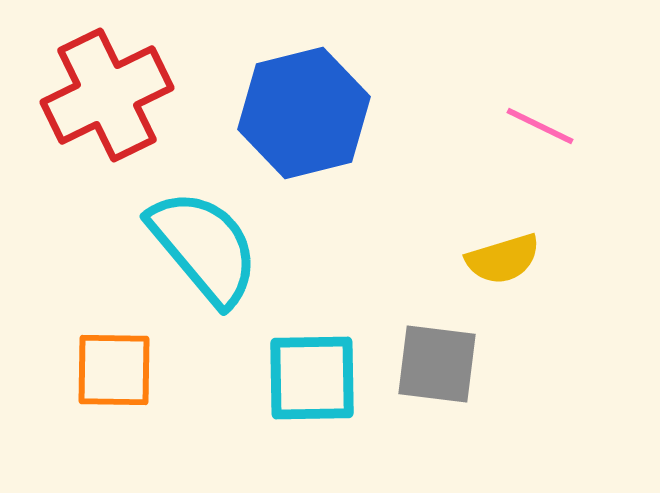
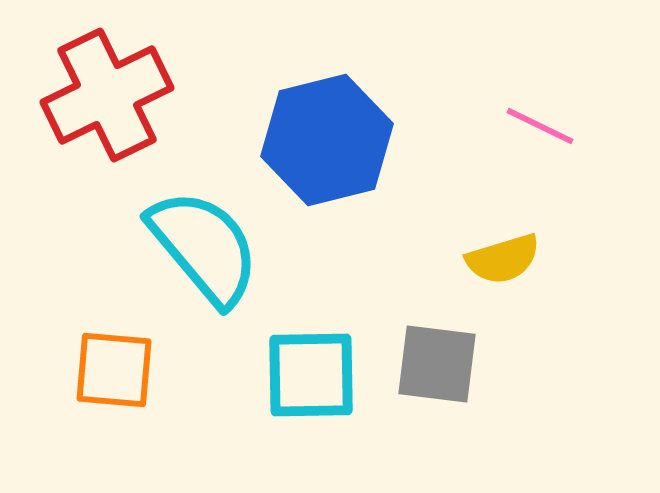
blue hexagon: moved 23 px right, 27 px down
orange square: rotated 4 degrees clockwise
cyan square: moved 1 px left, 3 px up
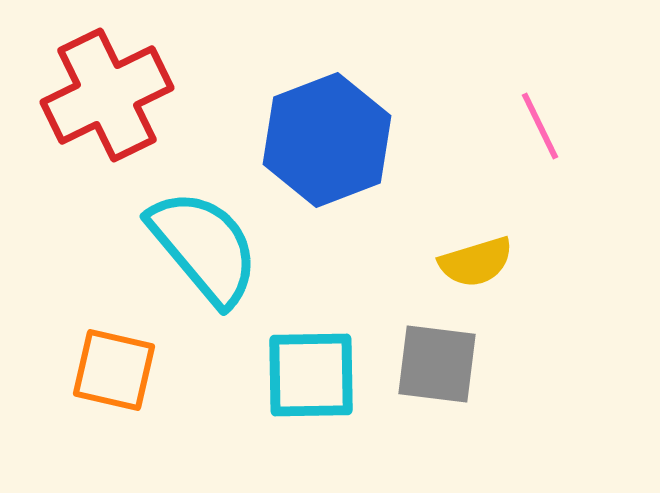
pink line: rotated 38 degrees clockwise
blue hexagon: rotated 7 degrees counterclockwise
yellow semicircle: moved 27 px left, 3 px down
orange square: rotated 8 degrees clockwise
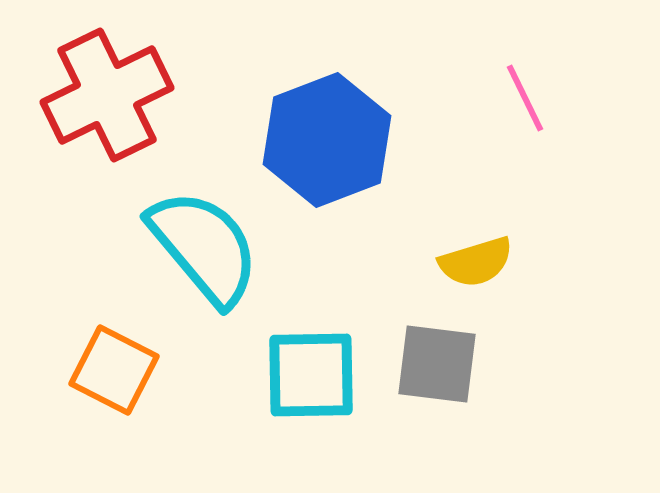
pink line: moved 15 px left, 28 px up
orange square: rotated 14 degrees clockwise
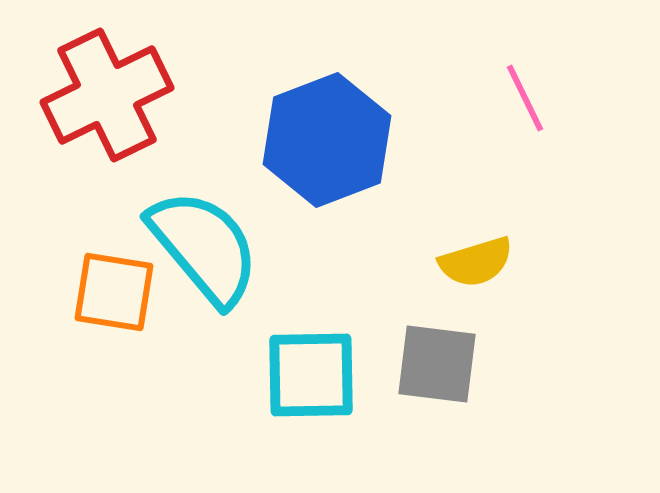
orange square: moved 78 px up; rotated 18 degrees counterclockwise
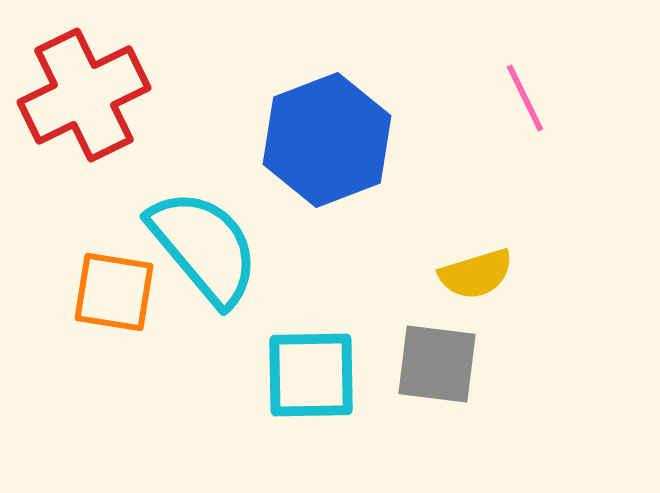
red cross: moved 23 px left
yellow semicircle: moved 12 px down
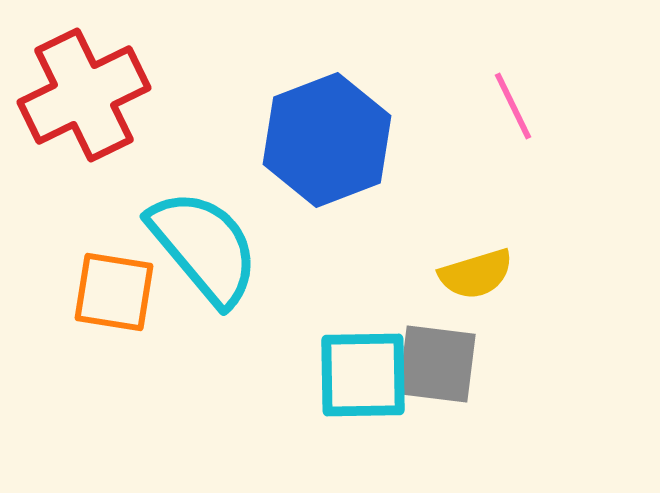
pink line: moved 12 px left, 8 px down
cyan square: moved 52 px right
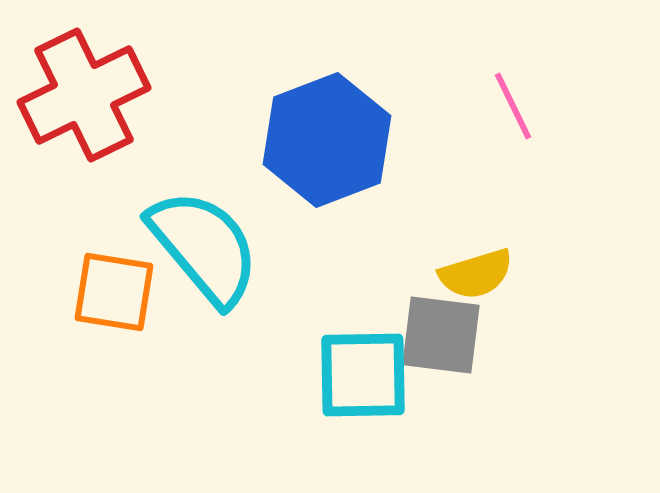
gray square: moved 4 px right, 29 px up
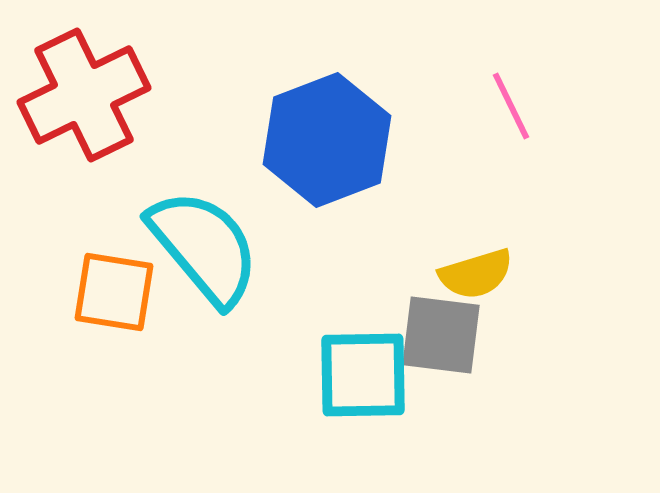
pink line: moved 2 px left
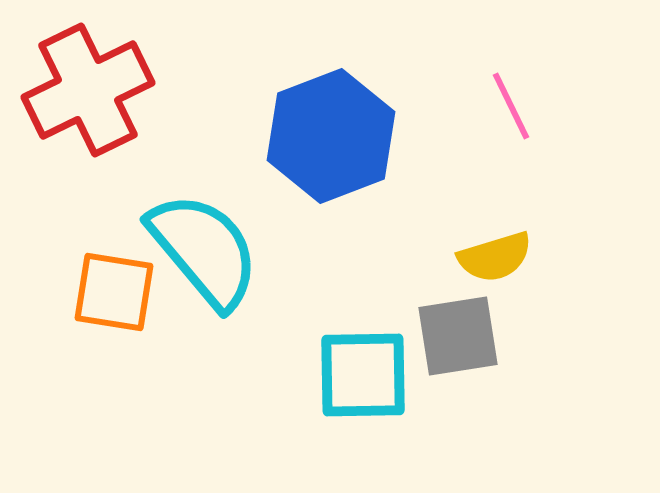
red cross: moved 4 px right, 5 px up
blue hexagon: moved 4 px right, 4 px up
cyan semicircle: moved 3 px down
yellow semicircle: moved 19 px right, 17 px up
gray square: moved 17 px right, 1 px down; rotated 16 degrees counterclockwise
